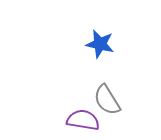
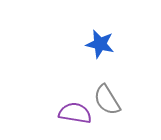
purple semicircle: moved 8 px left, 7 px up
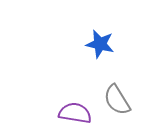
gray semicircle: moved 10 px right
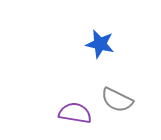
gray semicircle: rotated 32 degrees counterclockwise
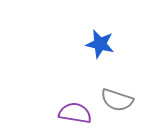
gray semicircle: rotated 8 degrees counterclockwise
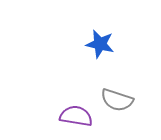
purple semicircle: moved 1 px right, 3 px down
